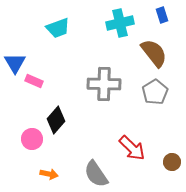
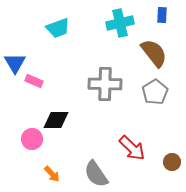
blue rectangle: rotated 21 degrees clockwise
gray cross: moved 1 px right
black diamond: rotated 48 degrees clockwise
orange arrow: moved 3 px right; rotated 36 degrees clockwise
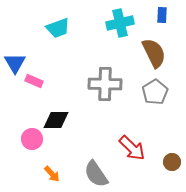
brown semicircle: rotated 12 degrees clockwise
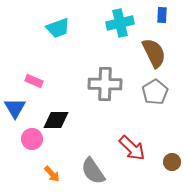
blue triangle: moved 45 px down
gray semicircle: moved 3 px left, 3 px up
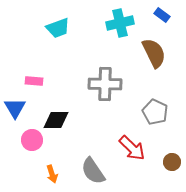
blue rectangle: rotated 56 degrees counterclockwise
pink rectangle: rotated 18 degrees counterclockwise
gray pentagon: moved 20 px down; rotated 15 degrees counterclockwise
pink circle: moved 1 px down
orange arrow: rotated 24 degrees clockwise
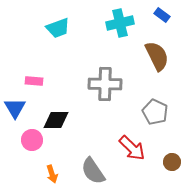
brown semicircle: moved 3 px right, 3 px down
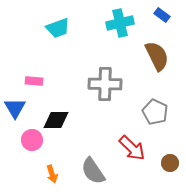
brown circle: moved 2 px left, 1 px down
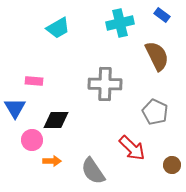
cyan trapezoid: rotated 10 degrees counterclockwise
brown circle: moved 2 px right, 2 px down
orange arrow: moved 13 px up; rotated 72 degrees counterclockwise
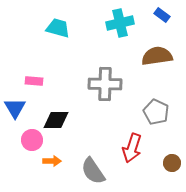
cyan trapezoid: rotated 135 degrees counterclockwise
brown semicircle: rotated 72 degrees counterclockwise
gray pentagon: moved 1 px right
red arrow: rotated 64 degrees clockwise
brown circle: moved 2 px up
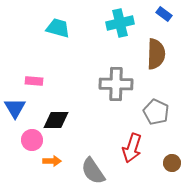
blue rectangle: moved 2 px right, 1 px up
brown semicircle: moved 1 px left, 2 px up; rotated 100 degrees clockwise
gray cross: moved 11 px right
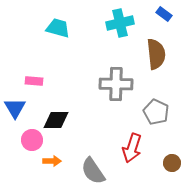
brown semicircle: rotated 8 degrees counterclockwise
